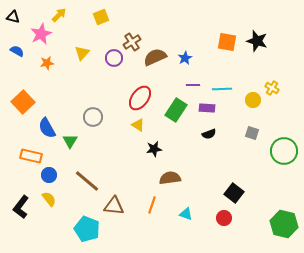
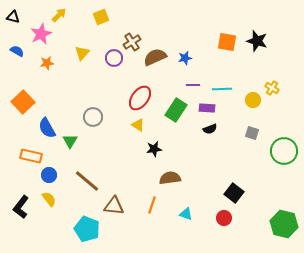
blue star at (185, 58): rotated 16 degrees clockwise
black semicircle at (209, 134): moved 1 px right, 5 px up
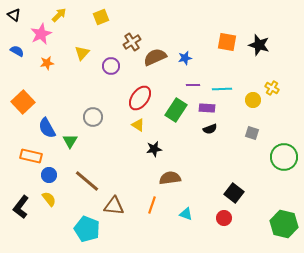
black triangle at (13, 17): moved 1 px right, 2 px up; rotated 24 degrees clockwise
black star at (257, 41): moved 2 px right, 4 px down
purple circle at (114, 58): moved 3 px left, 8 px down
green circle at (284, 151): moved 6 px down
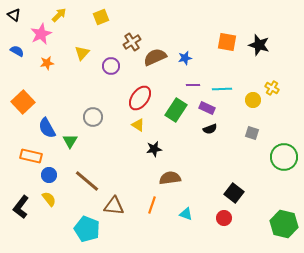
purple rectangle at (207, 108): rotated 21 degrees clockwise
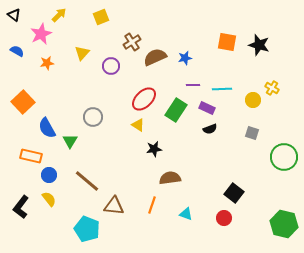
red ellipse at (140, 98): moved 4 px right, 1 px down; rotated 10 degrees clockwise
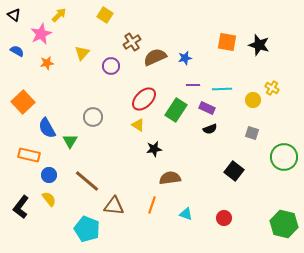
yellow square at (101, 17): moved 4 px right, 2 px up; rotated 35 degrees counterclockwise
orange rectangle at (31, 156): moved 2 px left, 1 px up
black square at (234, 193): moved 22 px up
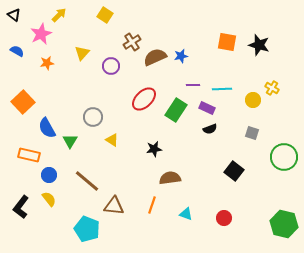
blue star at (185, 58): moved 4 px left, 2 px up
yellow triangle at (138, 125): moved 26 px left, 15 px down
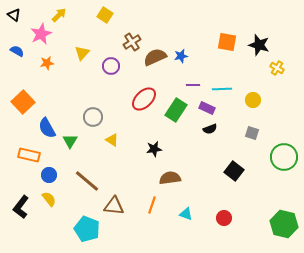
yellow cross at (272, 88): moved 5 px right, 20 px up
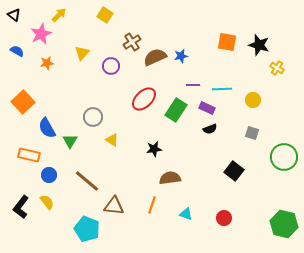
yellow semicircle at (49, 199): moved 2 px left, 3 px down
